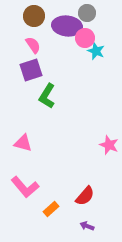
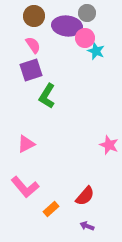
pink triangle: moved 3 px right, 1 px down; rotated 42 degrees counterclockwise
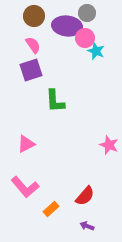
green L-shape: moved 8 px right, 5 px down; rotated 35 degrees counterclockwise
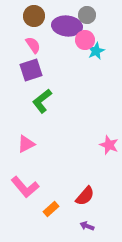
gray circle: moved 2 px down
pink circle: moved 2 px down
cyan star: rotated 24 degrees clockwise
green L-shape: moved 13 px left; rotated 55 degrees clockwise
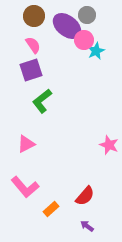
purple ellipse: rotated 32 degrees clockwise
pink circle: moved 1 px left
purple arrow: rotated 16 degrees clockwise
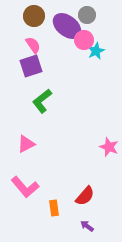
purple square: moved 4 px up
pink star: moved 2 px down
orange rectangle: moved 3 px right, 1 px up; rotated 56 degrees counterclockwise
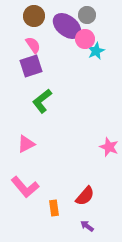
pink circle: moved 1 px right, 1 px up
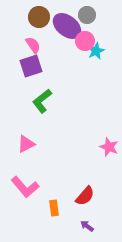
brown circle: moved 5 px right, 1 px down
pink circle: moved 2 px down
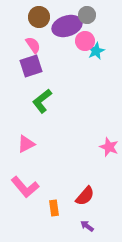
purple ellipse: rotated 56 degrees counterclockwise
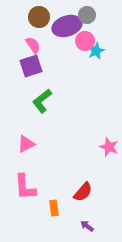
pink L-shape: rotated 36 degrees clockwise
red semicircle: moved 2 px left, 4 px up
